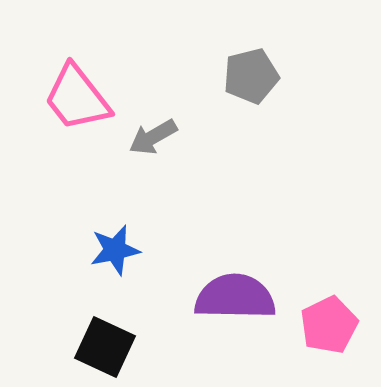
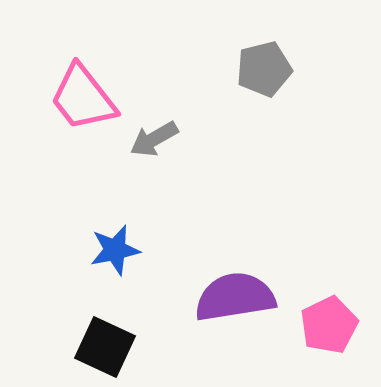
gray pentagon: moved 13 px right, 7 px up
pink trapezoid: moved 6 px right
gray arrow: moved 1 px right, 2 px down
purple semicircle: rotated 10 degrees counterclockwise
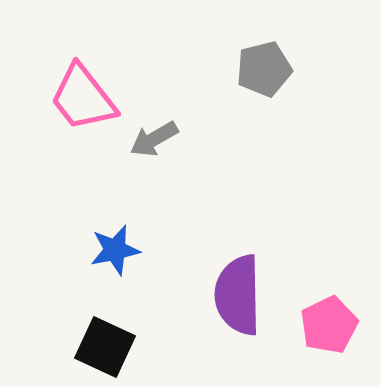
purple semicircle: moved 3 px right, 2 px up; rotated 82 degrees counterclockwise
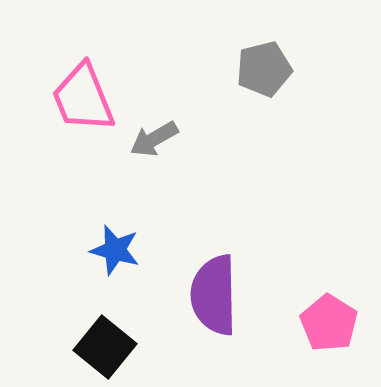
pink trapezoid: rotated 16 degrees clockwise
blue star: rotated 27 degrees clockwise
purple semicircle: moved 24 px left
pink pentagon: moved 2 px up; rotated 14 degrees counterclockwise
black square: rotated 14 degrees clockwise
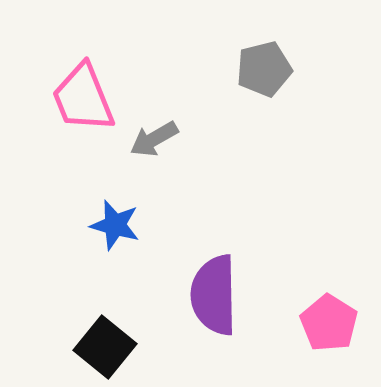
blue star: moved 25 px up
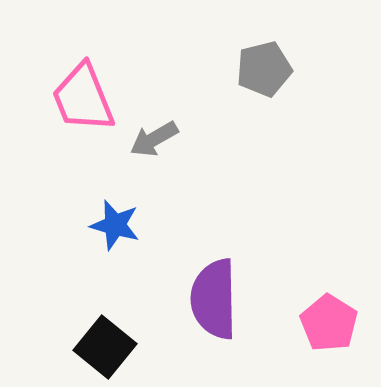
purple semicircle: moved 4 px down
